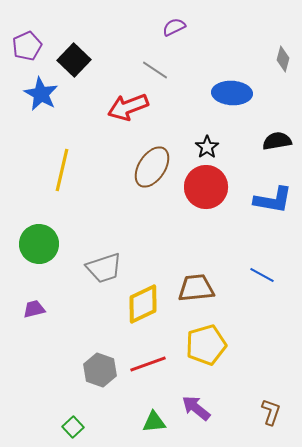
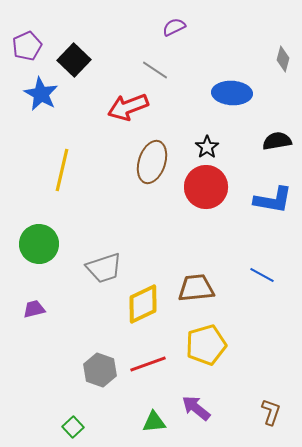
brown ellipse: moved 5 px up; rotated 15 degrees counterclockwise
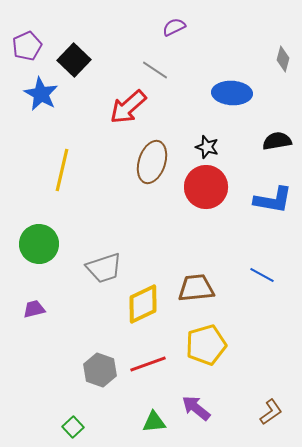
red arrow: rotated 21 degrees counterclockwise
black star: rotated 20 degrees counterclockwise
brown L-shape: rotated 36 degrees clockwise
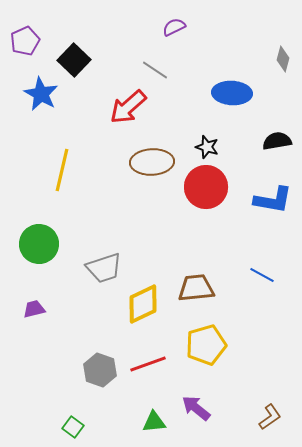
purple pentagon: moved 2 px left, 5 px up
brown ellipse: rotated 69 degrees clockwise
brown L-shape: moved 1 px left, 5 px down
green square: rotated 10 degrees counterclockwise
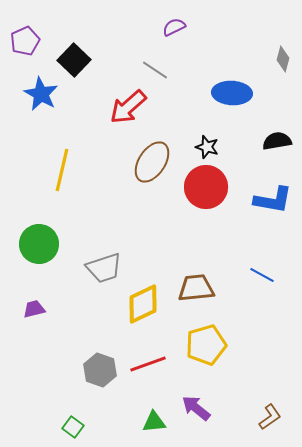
brown ellipse: rotated 54 degrees counterclockwise
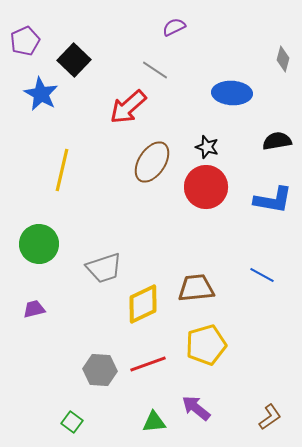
gray hexagon: rotated 16 degrees counterclockwise
green square: moved 1 px left, 5 px up
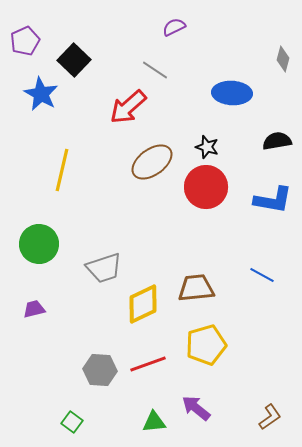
brown ellipse: rotated 21 degrees clockwise
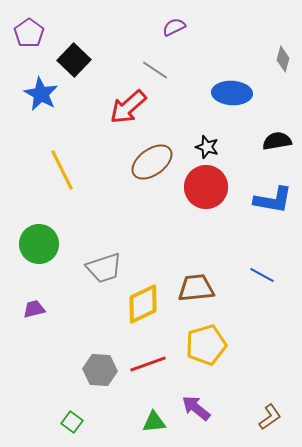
purple pentagon: moved 4 px right, 8 px up; rotated 12 degrees counterclockwise
yellow line: rotated 39 degrees counterclockwise
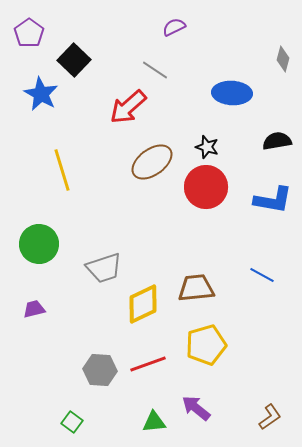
yellow line: rotated 9 degrees clockwise
